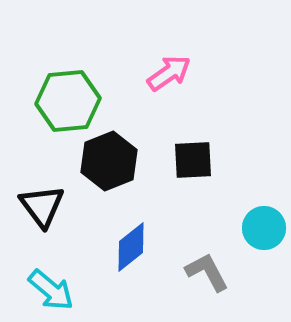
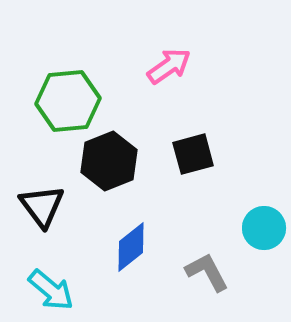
pink arrow: moved 7 px up
black square: moved 6 px up; rotated 12 degrees counterclockwise
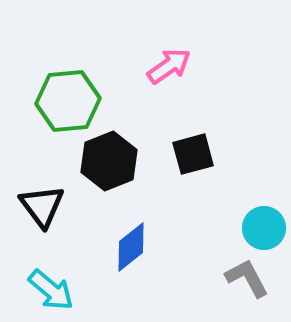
gray L-shape: moved 40 px right, 6 px down
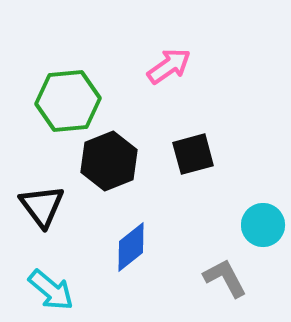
cyan circle: moved 1 px left, 3 px up
gray L-shape: moved 22 px left
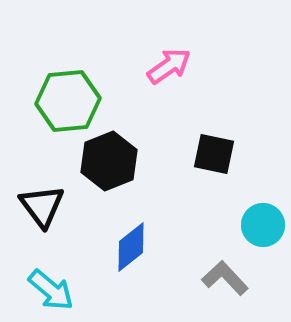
black square: moved 21 px right; rotated 27 degrees clockwise
gray L-shape: rotated 15 degrees counterclockwise
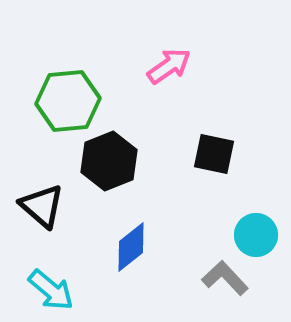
black triangle: rotated 12 degrees counterclockwise
cyan circle: moved 7 px left, 10 px down
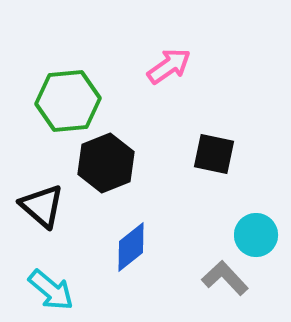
black hexagon: moved 3 px left, 2 px down
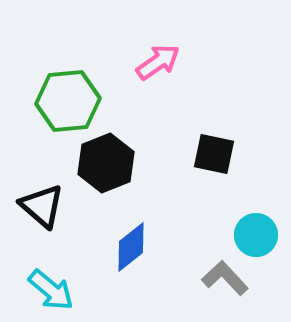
pink arrow: moved 11 px left, 4 px up
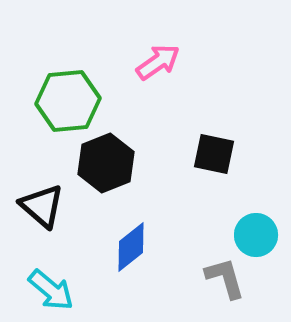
gray L-shape: rotated 27 degrees clockwise
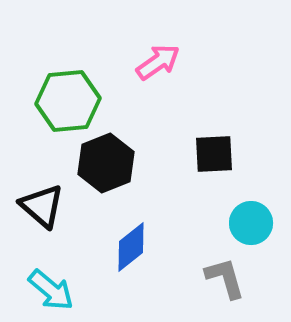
black square: rotated 15 degrees counterclockwise
cyan circle: moved 5 px left, 12 px up
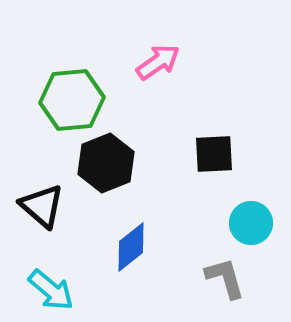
green hexagon: moved 4 px right, 1 px up
